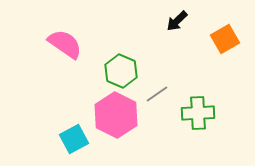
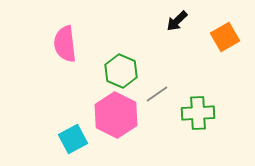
orange square: moved 2 px up
pink semicircle: rotated 132 degrees counterclockwise
cyan square: moved 1 px left
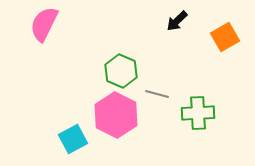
pink semicircle: moved 21 px left, 20 px up; rotated 33 degrees clockwise
gray line: rotated 50 degrees clockwise
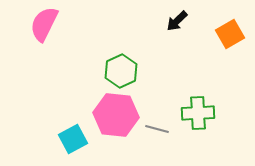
orange square: moved 5 px right, 3 px up
green hexagon: rotated 12 degrees clockwise
gray line: moved 35 px down
pink hexagon: rotated 21 degrees counterclockwise
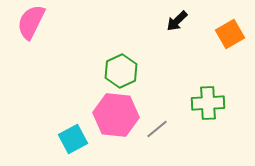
pink semicircle: moved 13 px left, 2 px up
green cross: moved 10 px right, 10 px up
gray line: rotated 55 degrees counterclockwise
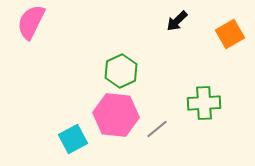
green cross: moved 4 px left
